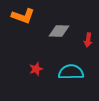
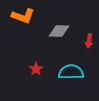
red arrow: moved 1 px right, 1 px down
red star: rotated 16 degrees counterclockwise
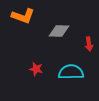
red arrow: moved 3 px down; rotated 16 degrees counterclockwise
red star: rotated 24 degrees counterclockwise
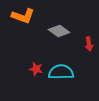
gray diamond: rotated 35 degrees clockwise
cyan semicircle: moved 10 px left
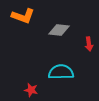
gray diamond: moved 1 px up; rotated 30 degrees counterclockwise
red star: moved 5 px left, 21 px down
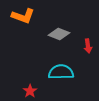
gray diamond: moved 4 px down; rotated 15 degrees clockwise
red arrow: moved 1 px left, 2 px down
red star: moved 1 px left, 1 px down; rotated 24 degrees clockwise
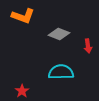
red star: moved 8 px left
